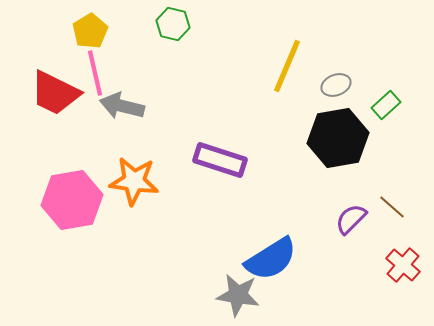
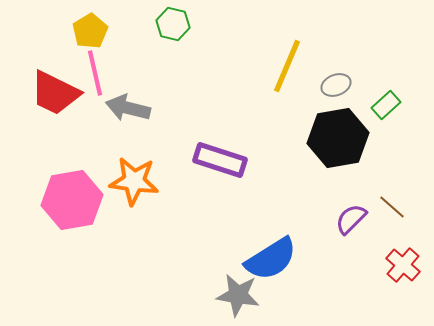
gray arrow: moved 6 px right, 2 px down
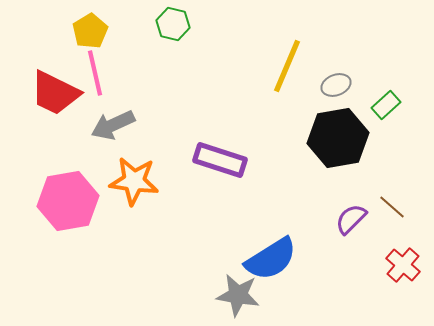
gray arrow: moved 15 px left, 17 px down; rotated 39 degrees counterclockwise
pink hexagon: moved 4 px left, 1 px down
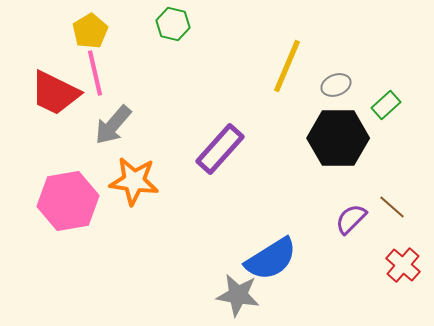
gray arrow: rotated 24 degrees counterclockwise
black hexagon: rotated 10 degrees clockwise
purple rectangle: moved 11 px up; rotated 66 degrees counterclockwise
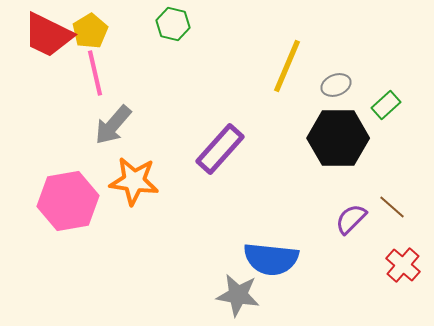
red trapezoid: moved 7 px left, 58 px up
blue semicircle: rotated 38 degrees clockwise
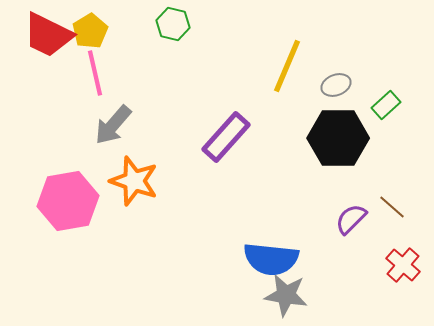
purple rectangle: moved 6 px right, 12 px up
orange star: rotated 12 degrees clockwise
gray star: moved 48 px right
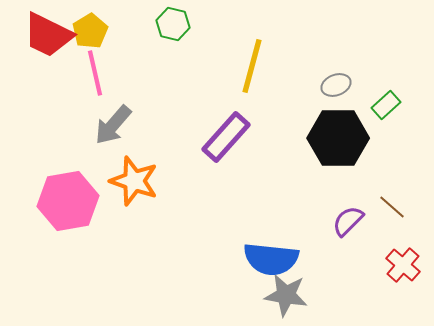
yellow line: moved 35 px left; rotated 8 degrees counterclockwise
purple semicircle: moved 3 px left, 2 px down
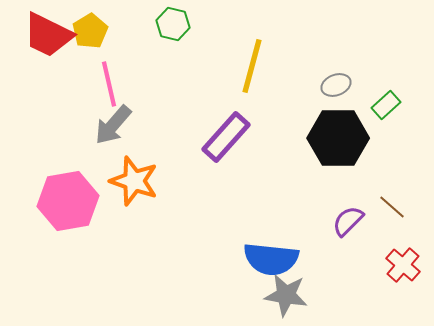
pink line: moved 14 px right, 11 px down
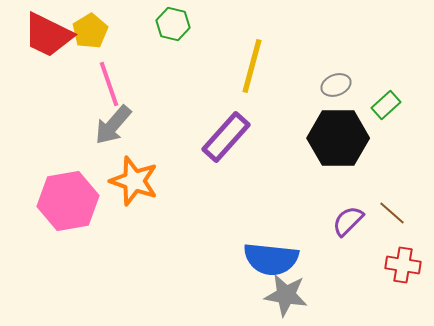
pink line: rotated 6 degrees counterclockwise
brown line: moved 6 px down
red cross: rotated 32 degrees counterclockwise
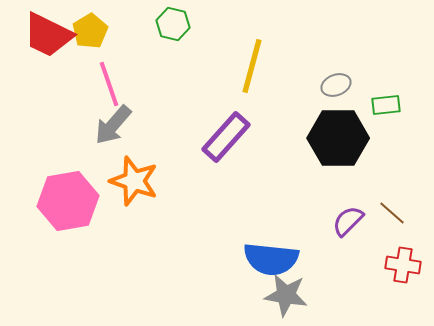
green rectangle: rotated 36 degrees clockwise
